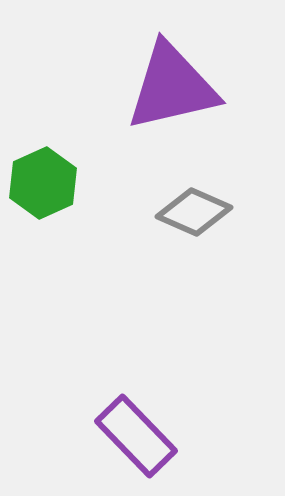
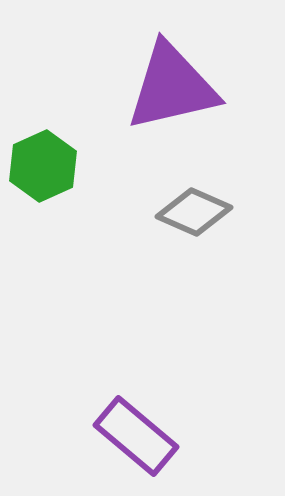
green hexagon: moved 17 px up
purple rectangle: rotated 6 degrees counterclockwise
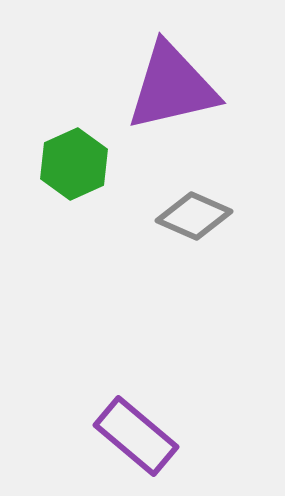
green hexagon: moved 31 px right, 2 px up
gray diamond: moved 4 px down
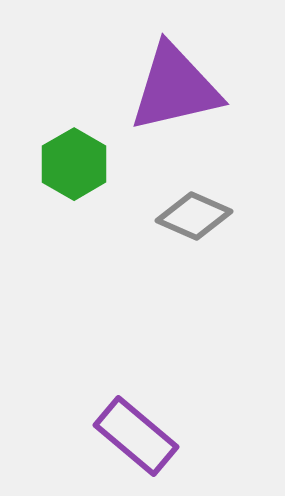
purple triangle: moved 3 px right, 1 px down
green hexagon: rotated 6 degrees counterclockwise
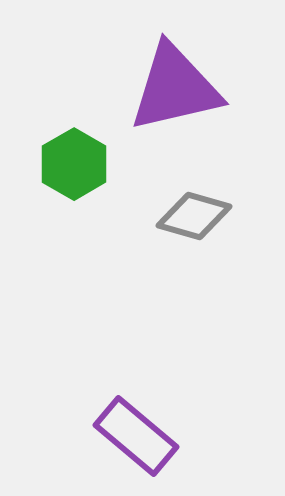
gray diamond: rotated 8 degrees counterclockwise
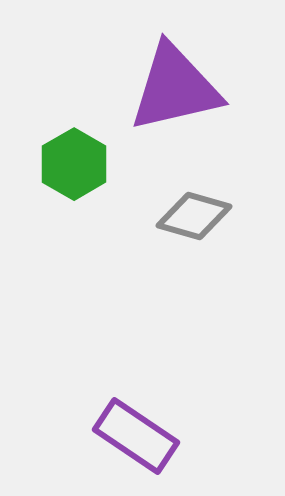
purple rectangle: rotated 6 degrees counterclockwise
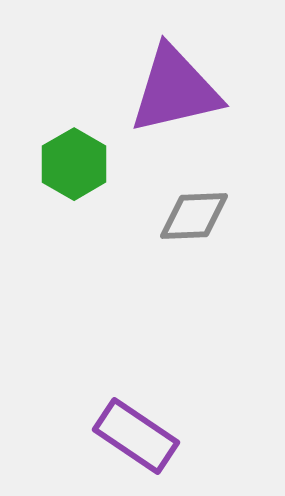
purple triangle: moved 2 px down
gray diamond: rotated 18 degrees counterclockwise
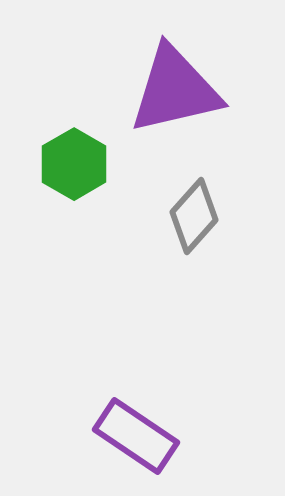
gray diamond: rotated 46 degrees counterclockwise
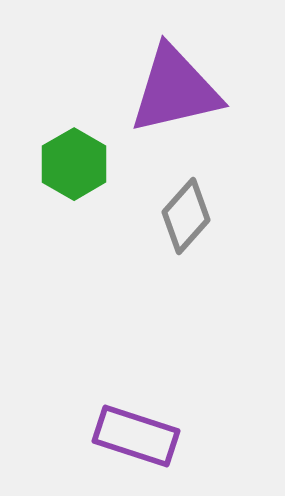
gray diamond: moved 8 px left
purple rectangle: rotated 16 degrees counterclockwise
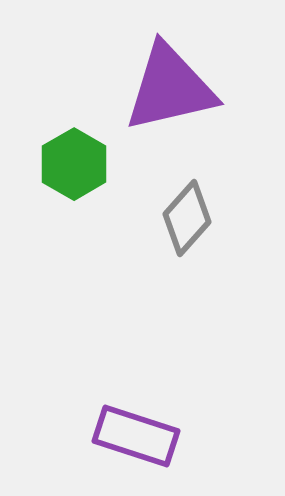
purple triangle: moved 5 px left, 2 px up
gray diamond: moved 1 px right, 2 px down
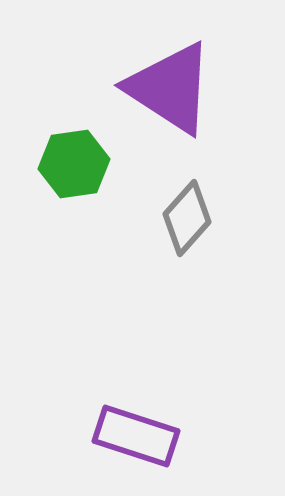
purple triangle: rotated 46 degrees clockwise
green hexagon: rotated 22 degrees clockwise
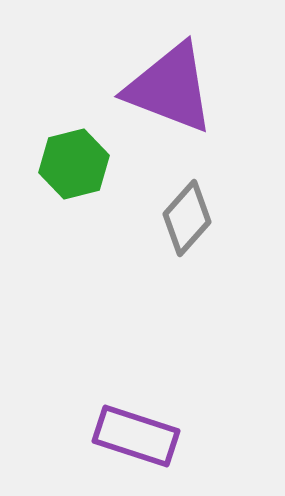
purple triangle: rotated 12 degrees counterclockwise
green hexagon: rotated 6 degrees counterclockwise
